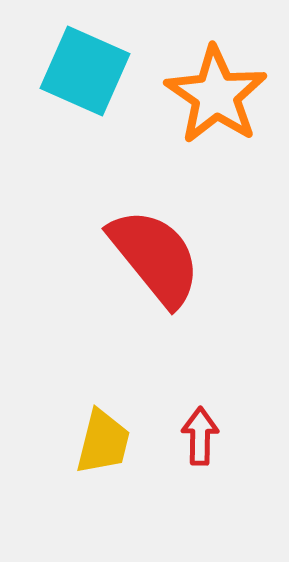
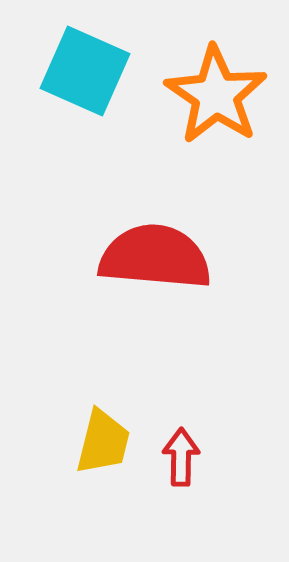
red semicircle: rotated 46 degrees counterclockwise
red arrow: moved 19 px left, 21 px down
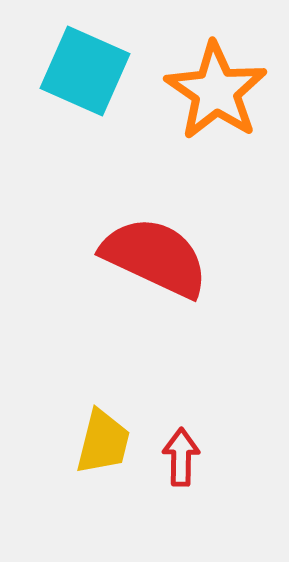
orange star: moved 4 px up
red semicircle: rotated 20 degrees clockwise
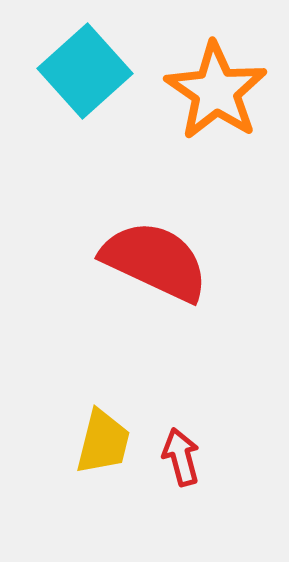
cyan square: rotated 24 degrees clockwise
red semicircle: moved 4 px down
red arrow: rotated 16 degrees counterclockwise
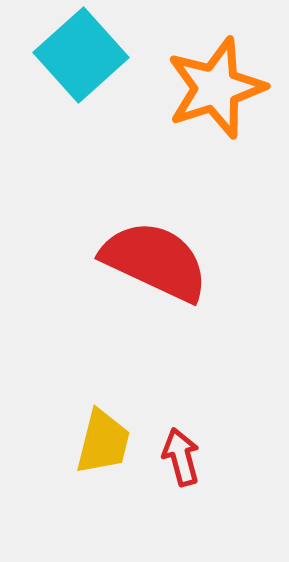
cyan square: moved 4 px left, 16 px up
orange star: moved 3 px up; rotated 20 degrees clockwise
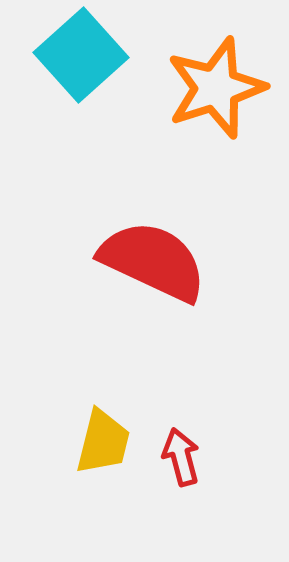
red semicircle: moved 2 px left
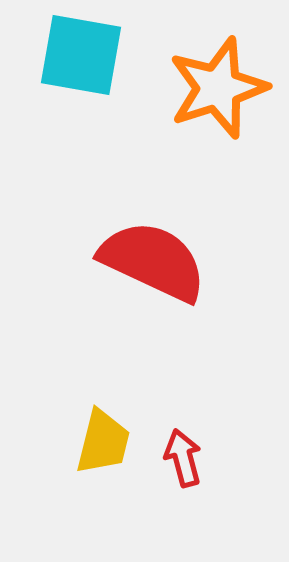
cyan square: rotated 38 degrees counterclockwise
orange star: moved 2 px right
red arrow: moved 2 px right, 1 px down
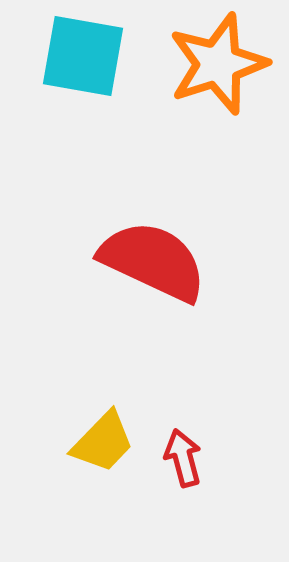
cyan square: moved 2 px right, 1 px down
orange star: moved 24 px up
yellow trapezoid: rotated 30 degrees clockwise
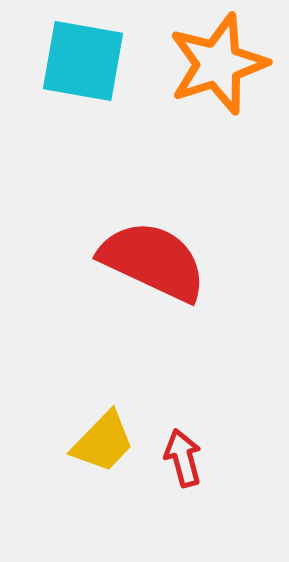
cyan square: moved 5 px down
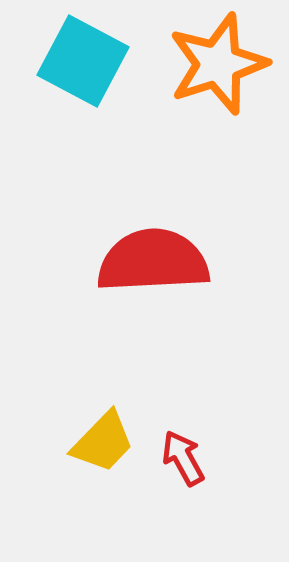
cyan square: rotated 18 degrees clockwise
red semicircle: rotated 28 degrees counterclockwise
red arrow: rotated 14 degrees counterclockwise
